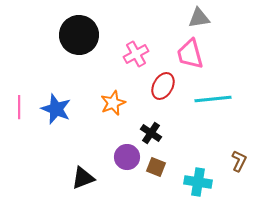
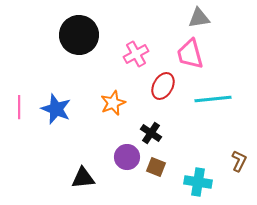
black triangle: rotated 15 degrees clockwise
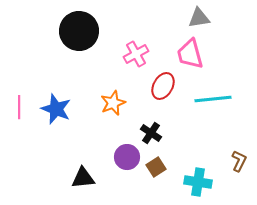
black circle: moved 4 px up
brown square: rotated 36 degrees clockwise
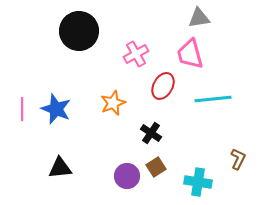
pink line: moved 3 px right, 2 px down
purple circle: moved 19 px down
brown L-shape: moved 1 px left, 2 px up
black triangle: moved 23 px left, 10 px up
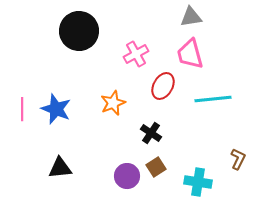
gray triangle: moved 8 px left, 1 px up
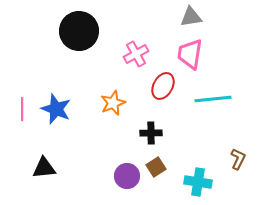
pink trapezoid: rotated 24 degrees clockwise
black cross: rotated 35 degrees counterclockwise
black triangle: moved 16 px left
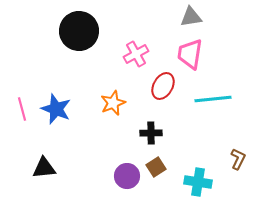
pink line: rotated 15 degrees counterclockwise
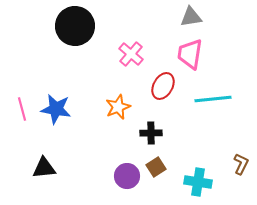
black circle: moved 4 px left, 5 px up
pink cross: moved 5 px left; rotated 20 degrees counterclockwise
orange star: moved 5 px right, 4 px down
blue star: rotated 12 degrees counterclockwise
brown L-shape: moved 3 px right, 5 px down
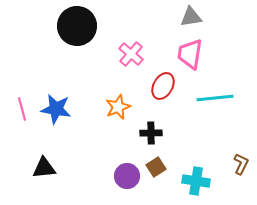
black circle: moved 2 px right
cyan line: moved 2 px right, 1 px up
cyan cross: moved 2 px left, 1 px up
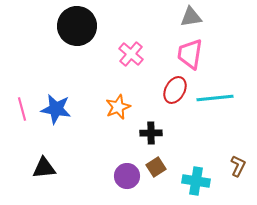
red ellipse: moved 12 px right, 4 px down
brown L-shape: moved 3 px left, 2 px down
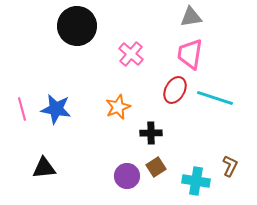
cyan line: rotated 24 degrees clockwise
brown L-shape: moved 8 px left
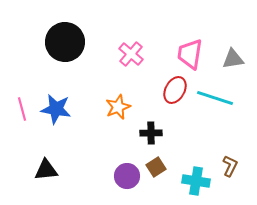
gray triangle: moved 42 px right, 42 px down
black circle: moved 12 px left, 16 px down
black triangle: moved 2 px right, 2 px down
